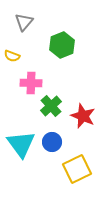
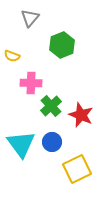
gray triangle: moved 6 px right, 4 px up
red star: moved 2 px left, 1 px up
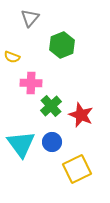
yellow semicircle: moved 1 px down
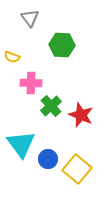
gray triangle: rotated 18 degrees counterclockwise
green hexagon: rotated 25 degrees clockwise
blue circle: moved 4 px left, 17 px down
yellow square: rotated 24 degrees counterclockwise
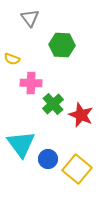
yellow semicircle: moved 2 px down
green cross: moved 2 px right, 2 px up
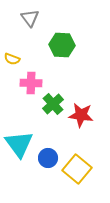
red star: rotated 15 degrees counterclockwise
cyan triangle: moved 2 px left
blue circle: moved 1 px up
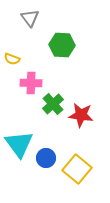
blue circle: moved 2 px left
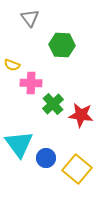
yellow semicircle: moved 6 px down
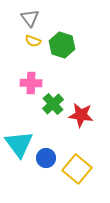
green hexagon: rotated 15 degrees clockwise
yellow semicircle: moved 21 px right, 24 px up
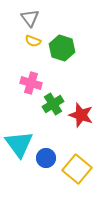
green hexagon: moved 3 px down
pink cross: rotated 15 degrees clockwise
green cross: rotated 10 degrees clockwise
red star: rotated 10 degrees clockwise
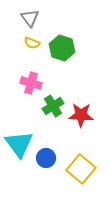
yellow semicircle: moved 1 px left, 2 px down
green cross: moved 2 px down
red star: rotated 15 degrees counterclockwise
yellow square: moved 4 px right
